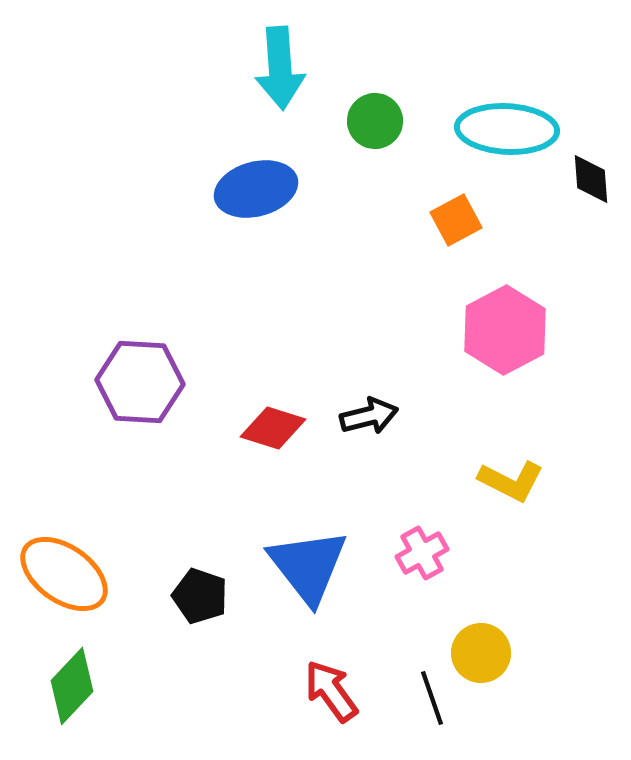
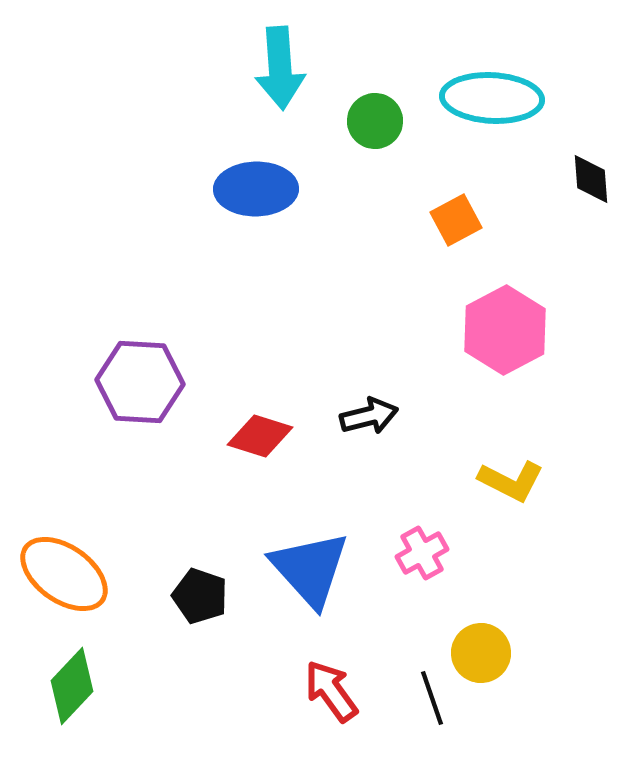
cyan ellipse: moved 15 px left, 31 px up
blue ellipse: rotated 14 degrees clockwise
red diamond: moved 13 px left, 8 px down
blue triangle: moved 2 px right, 3 px down; rotated 4 degrees counterclockwise
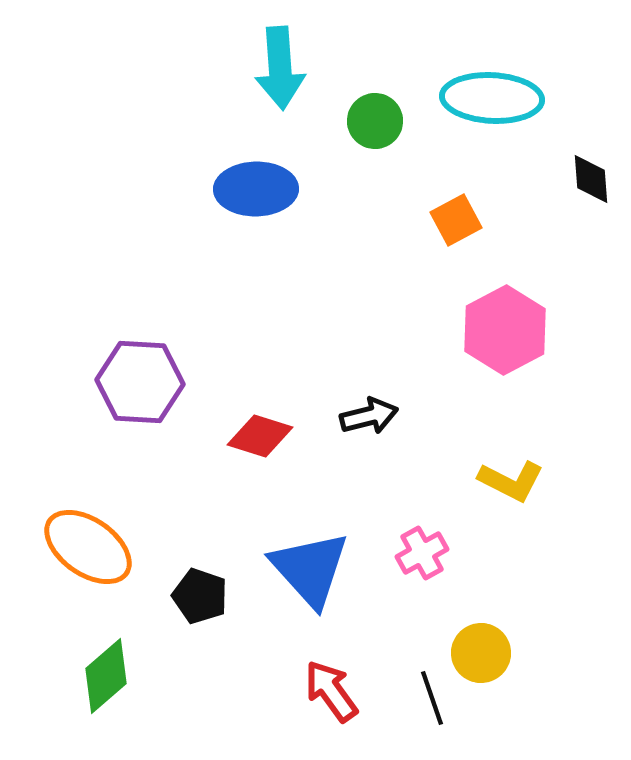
orange ellipse: moved 24 px right, 27 px up
green diamond: moved 34 px right, 10 px up; rotated 6 degrees clockwise
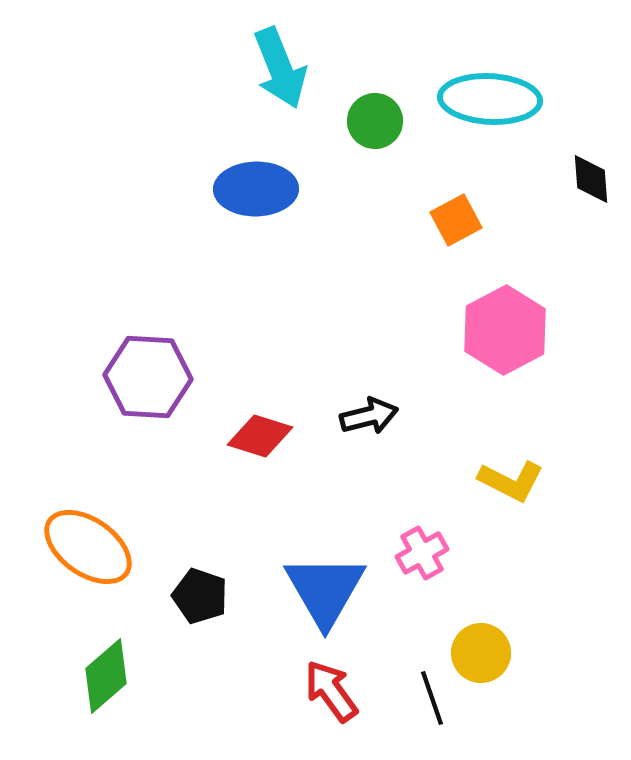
cyan arrow: rotated 18 degrees counterclockwise
cyan ellipse: moved 2 px left, 1 px down
purple hexagon: moved 8 px right, 5 px up
blue triangle: moved 15 px right, 21 px down; rotated 12 degrees clockwise
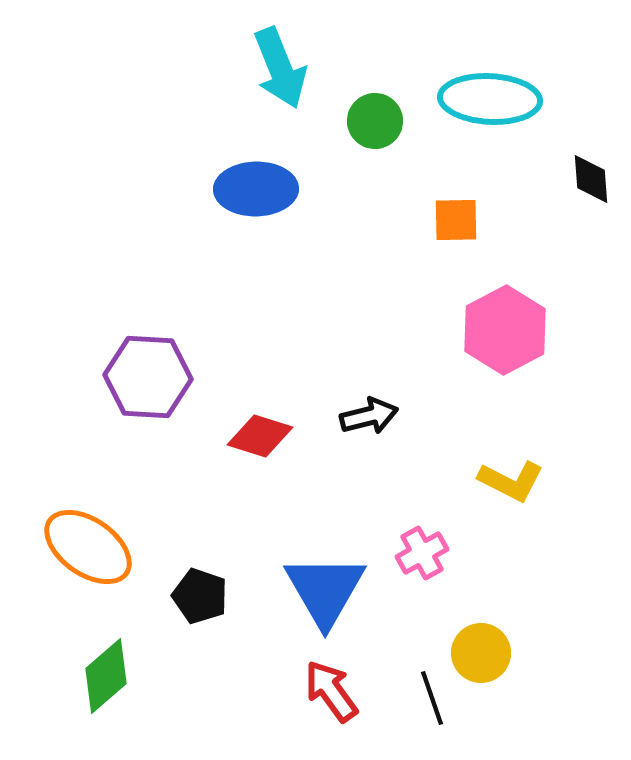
orange square: rotated 27 degrees clockwise
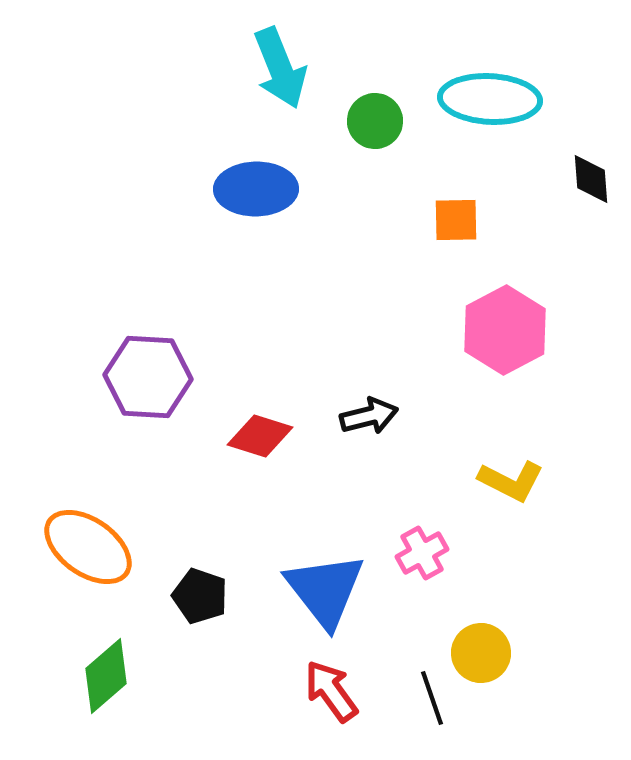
blue triangle: rotated 8 degrees counterclockwise
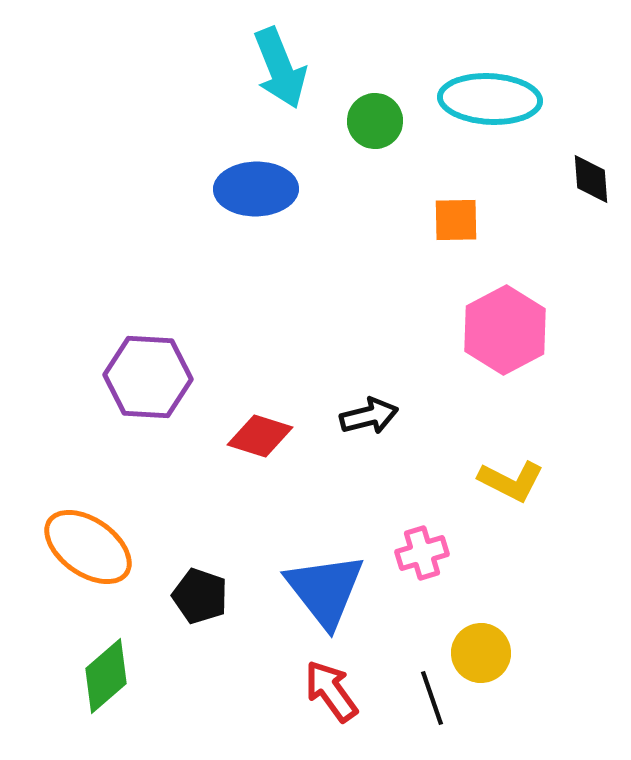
pink cross: rotated 12 degrees clockwise
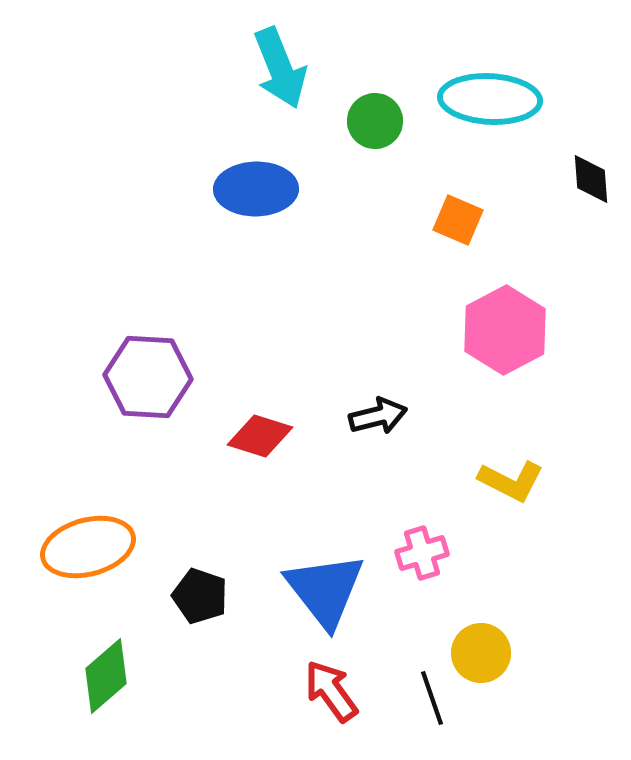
orange square: moved 2 px right; rotated 24 degrees clockwise
black arrow: moved 9 px right
orange ellipse: rotated 50 degrees counterclockwise
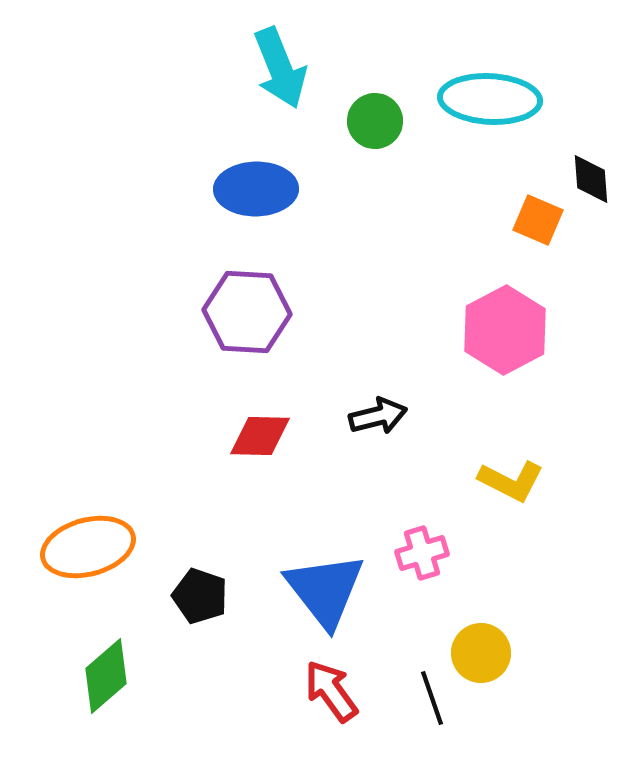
orange square: moved 80 px right
purple hexagon: moved 99 px right, 65 px up
red diamond: rotated 16 degrees counterclockwise
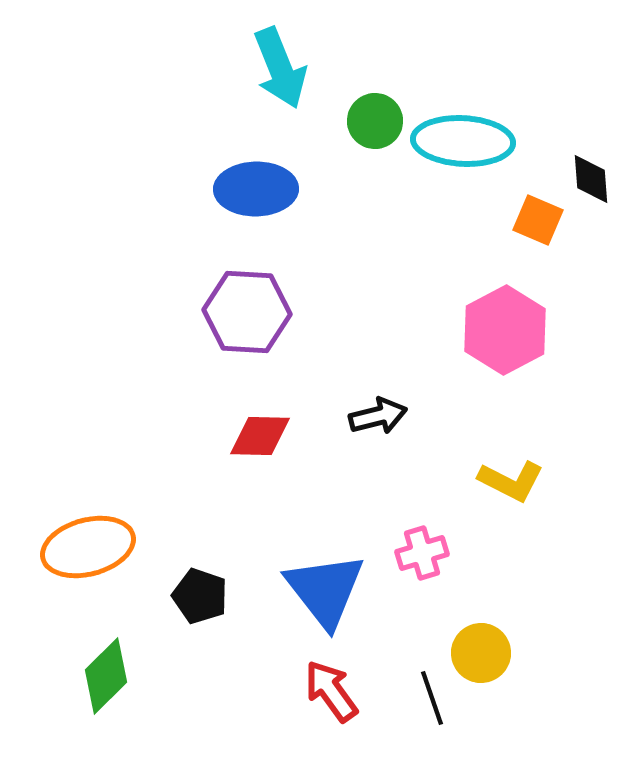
cyan ellipse: moved 27 px left, 42 px down
green diamond: rotated 4 degrees counterclockwise
